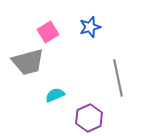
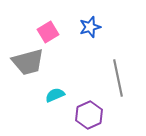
purple hexagon: moved 3 px up
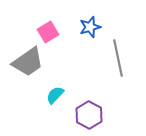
gray trapezoid: rotated 20 degrees counterclockwise
gray line: moved 20 px up
cyan semicircle: rotated 24 degrees counterclockwise
purple hexagon: rotated 8 degrees counterclockwise
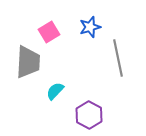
pink square: moved 1 px right
gray trapezoid: rotated 52 degrees counterclockwise
cyan semicircle: moved 4 px up
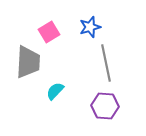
gray line: moved 12 px left, 5 px down
purple hexagon: moved 16 px right, 9 px up; rotated 24 degrees counterclockwise
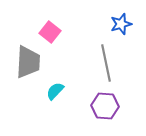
blue star: moved 31 px right, 3 px up
pink square: moved 1 px right; rotated 20 degrees counterclockwise
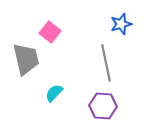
gray trapezoid: moved 2 px left, 3 px up; rotated 16 degrees counterclockwise
cyan semicircle: moved 1 px left, 2 px down
purple hexagon: moved 2 px left
